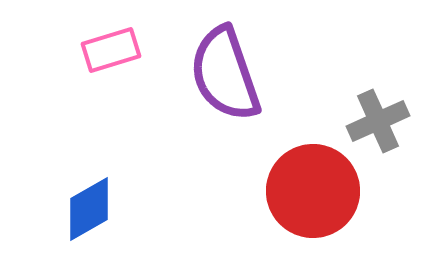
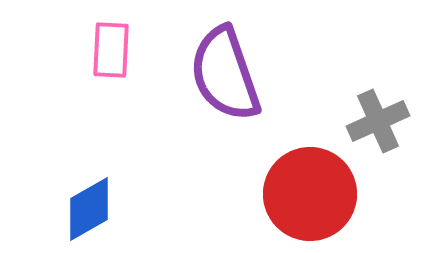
pink rectangle: rotated 70 degrees counterclockwise
red circle: moved 3 px left, 3 px down
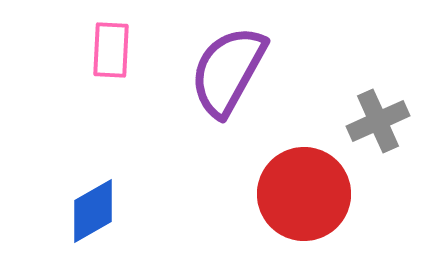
purple semicircle: moved 3 px right, 3 px up; rotated 48 degrees clockwise
red circle: moved 6 px left
blue diamond: moved 4 px right, 2 px down
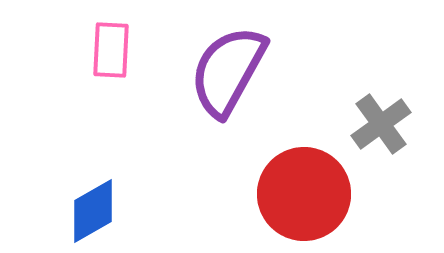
gray cross: moved 3 px right, 3 px down; rotated 12 degrees counterclockwise
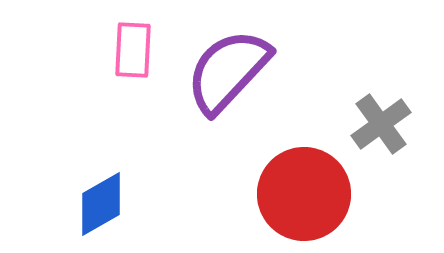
pink rectangle: moved 22 px right
purple semicircle: rotated 14 degrees clockwise
blue diamond: moved 8 px right, 7 px up
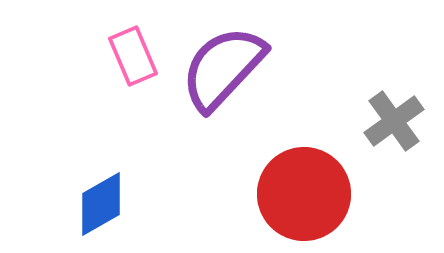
pink rectangle: moved 6 px down; rotated 26 degrees counterclockwise
purple semicircle: moved 5 px left, 3 px up
gray cross: moved 13 px right, 3 px up
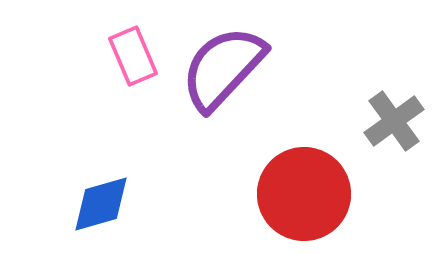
blue diamond: rotated 14 degrees clockwise
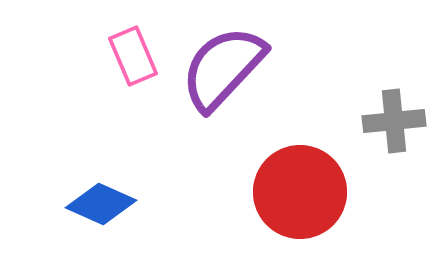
gray cross: rotated 30 degrees clockwise
red circle: moved 4 px left, 2 px up
blue diamond: rotated 40 degrees clockwise
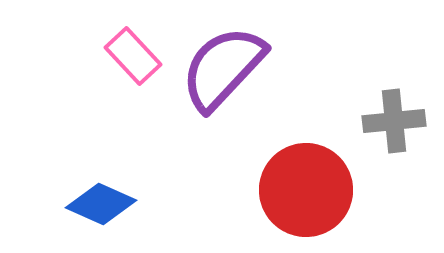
pink rectangle: rotated 20 degrees counterclockwise
red circle: moved 6 px right, 2 px up
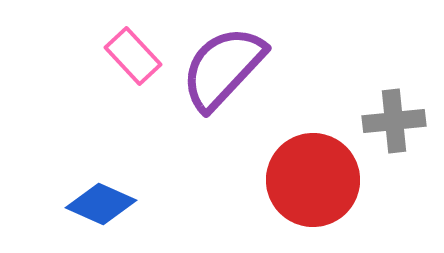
red circle: moved 7 px right, 10 px up
